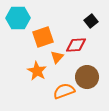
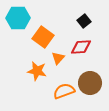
black square: moved 7 px left
orange square: rotated 35 degrees counterclockwise
red diamond: moved 5 px right, 2 px down
orange triangle: moved 1 px right, 1 px down
orange star: rotated 18 degrees counterclockwise
brown circle: moved 3 px right, 6 px down
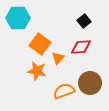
orange square: moved 3 px left, 7 px down
